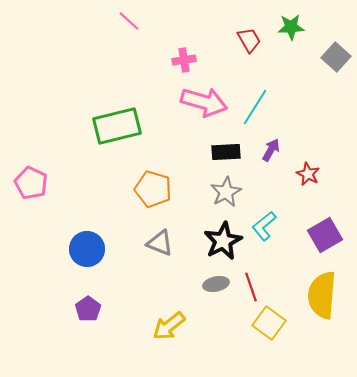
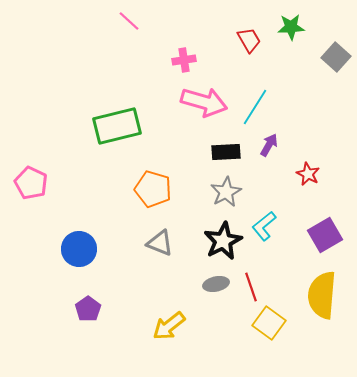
purple arrow: moved 2 px left, 5 px up
blue circle: moved 8 px left
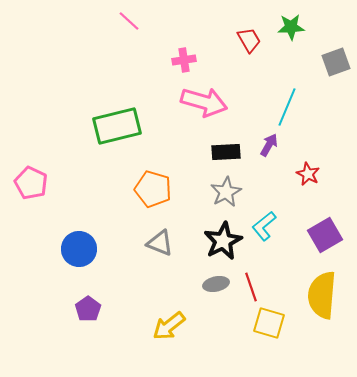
gray square: moved 5 px down; rotated 28 degrees clockwise
cyan line: moved 32 px right; rotated 9 degrees counterclockwise
yellow square: rotated 20 degrees counterclockwise
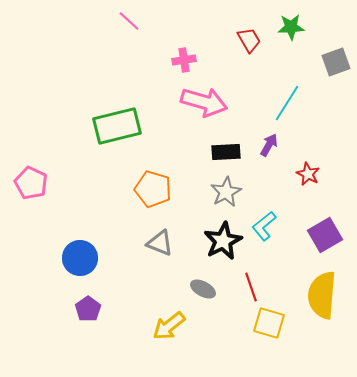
cyan line: moved 4 px up; rotated 9 degrees clockwise
blue circle: moved 1 px right, 9 px down
gray ellipse: moved 13 px left, 5 px down; rotated 40 degrees clockwise
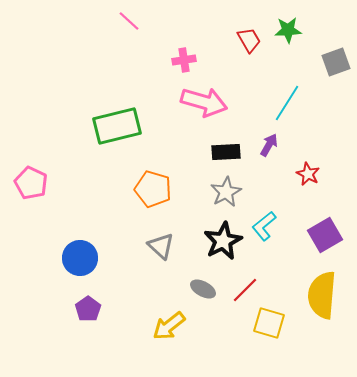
green star: moved 3 px left, 3 px down
gray triangle: moved 1 px right, 3 px down; rotated 20 degrees clockwise
red line: moved 6 px left, 3 px down; rotated 64 degrees clockwise
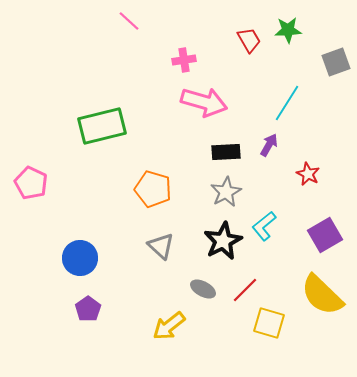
green rectangle: moved 15 px left
yellow semicircle: rotated 51 degrees counterclockwise
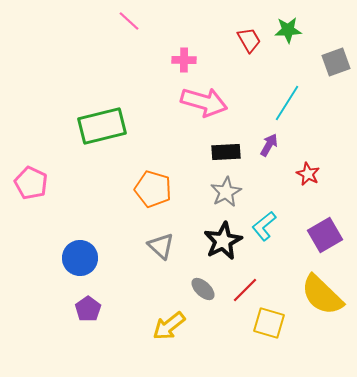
pink cross: rotated 10 degrees clockwise
gray ellipse: rotated 15 degrees clockwise
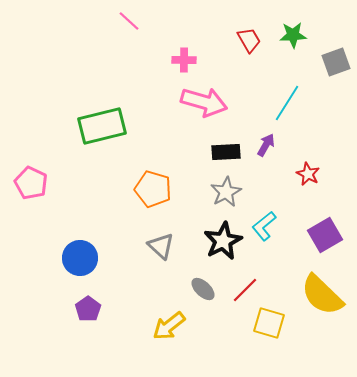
green star: moved 5 px right, 5 px down
purple arrow: moved 3 px left
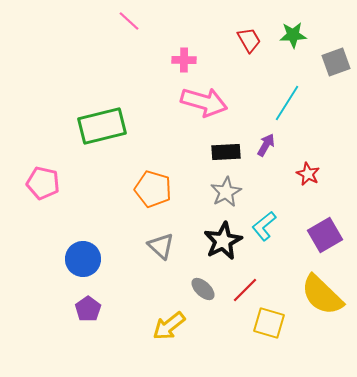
pink pentagon: moved 12 px right; rotated 12 degrees counterclockwise
blue circle: moved 3 px right, 1 px down
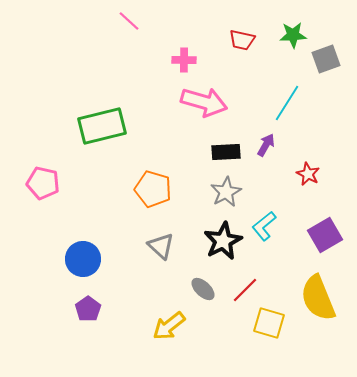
red trapezoid: moved 7 px left; rotated 132 degrees clockwise
gray square: moved 10 px left, 3 px up
yellow semicircle: moved 4 px left, 3 px down; rotated 24 degrees clockwise
